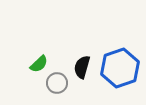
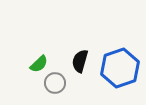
black semicircle: moved 2 px left, 6 px up
gray circle: moved 2 px left
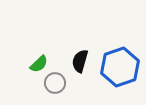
blue hexagon: moved 1 px up
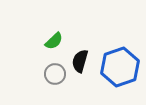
green semicircle: moved 15 px right, 23 px up
gray circle: moved 9 px up
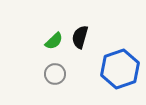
black semicircle: moved 24 px up
blue hexagon: moved 2 px down
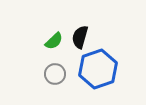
blue hexagon: moved 22 px left
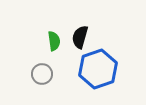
green semicircle: rotated 54 degrees counterclockwise
gray circle: moved 13 px left
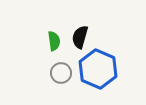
blue hexagon: rotated 18 degrees counterclockwise
gray circle: moved 19 px right, 1 px up
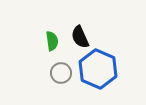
black semicircle: rotated 40 degrees counterclockwise
green semicircle: moved 2 px left
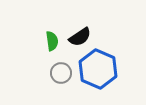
black semicircle: rotated 100 degrees counterclockwise
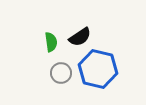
green semicircle: moved 1 px left, 1 px down
blue hexagon: rotated 9 degrees counterclockwise
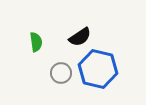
green semicircle: moved 15 px left
